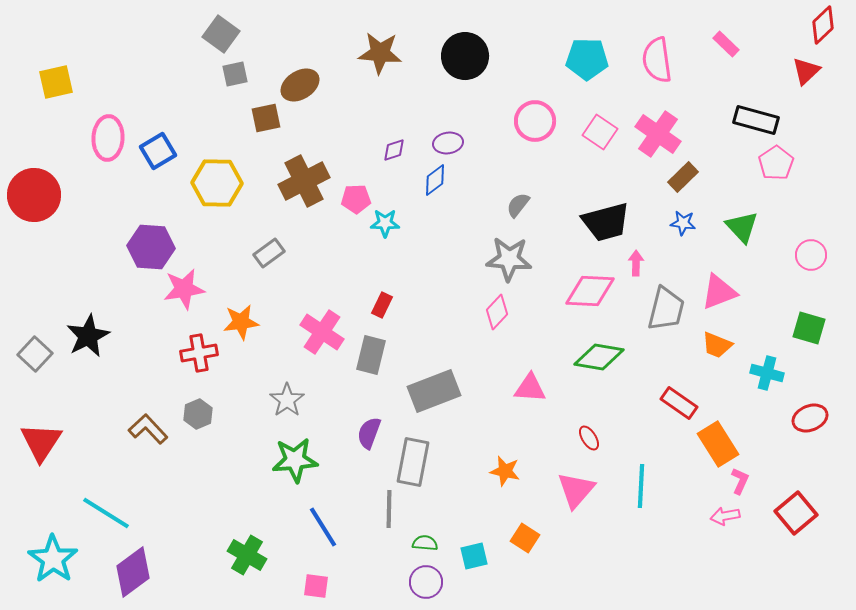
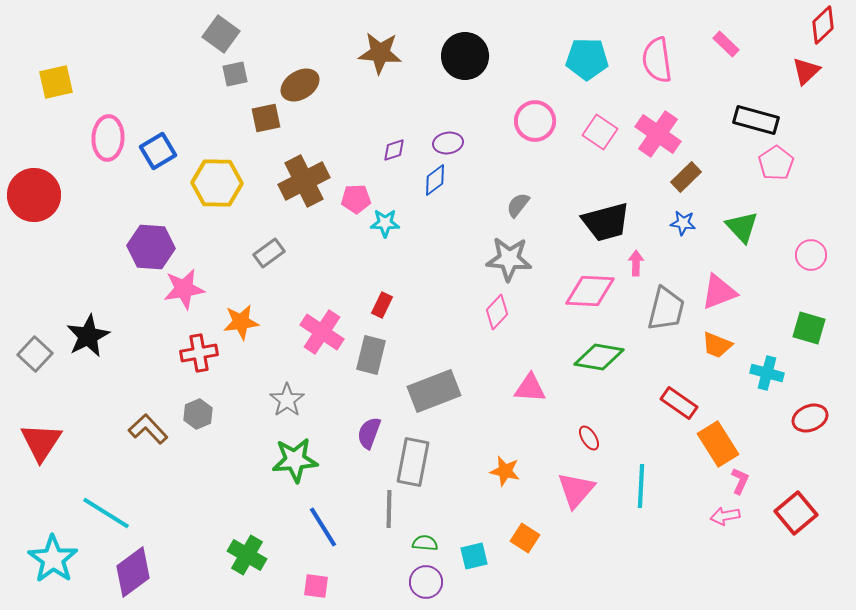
brown rectangle at (683, 177): moved 3 px right
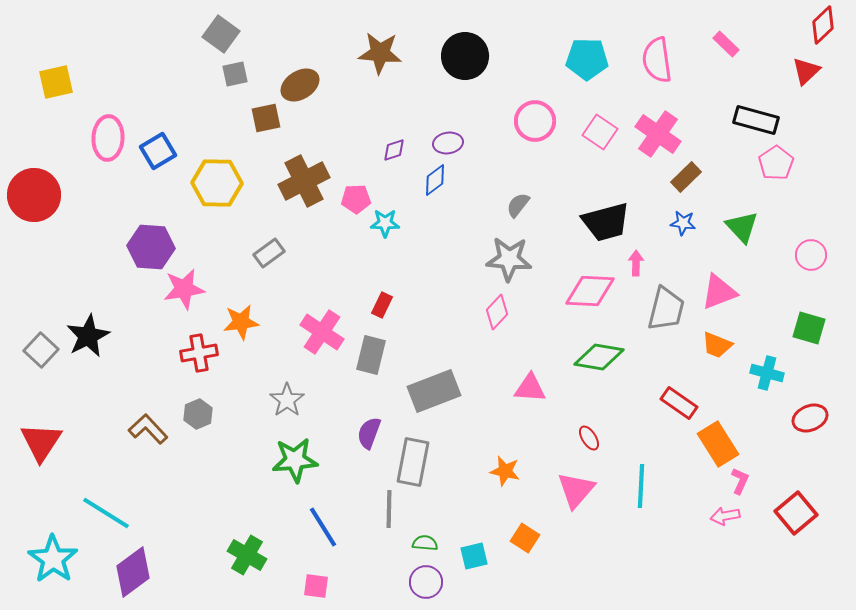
gray square at (35, 354): moved 6 px right, 4 px up
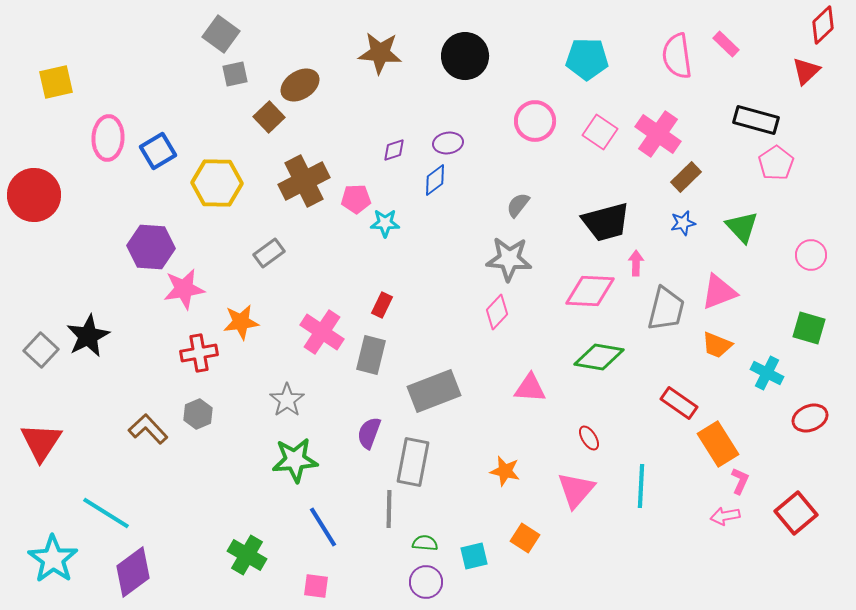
pink semicircle at (657, 60): moved 20 px right, 4 px up
brown square at (266, 118): moved 3 px right, 1 px up; rotated 32 degrees counterclockwise
blue star at (683, 223): rotated 20 degrees counterclockwise
cyan cross at (767, 373): rotated 12 degrees clockwise
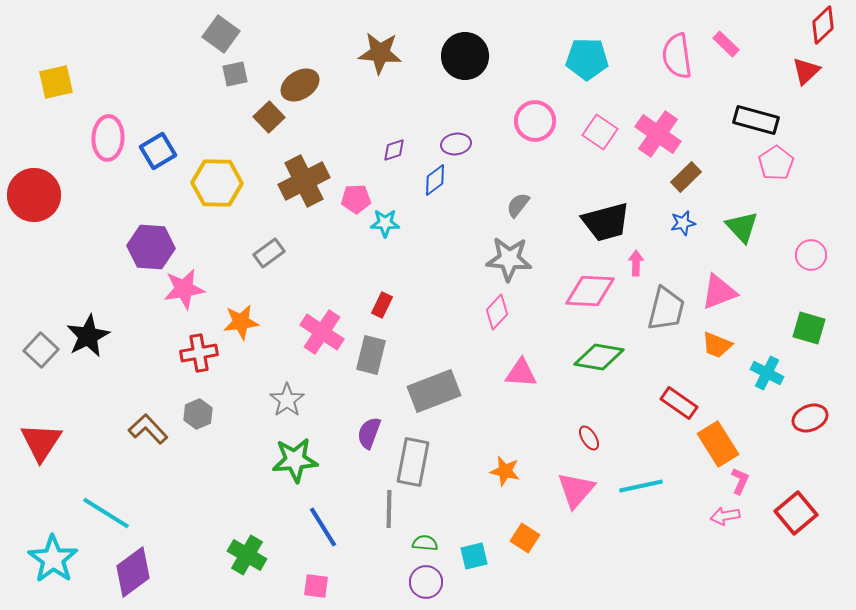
purple ellipse at (448, 143): moved 8 px right, 1 px down
pink triangle at (530, 388): moved 9 px left, 15 px up
cyan line at (641, 486): rotated 75 degrees clockwise
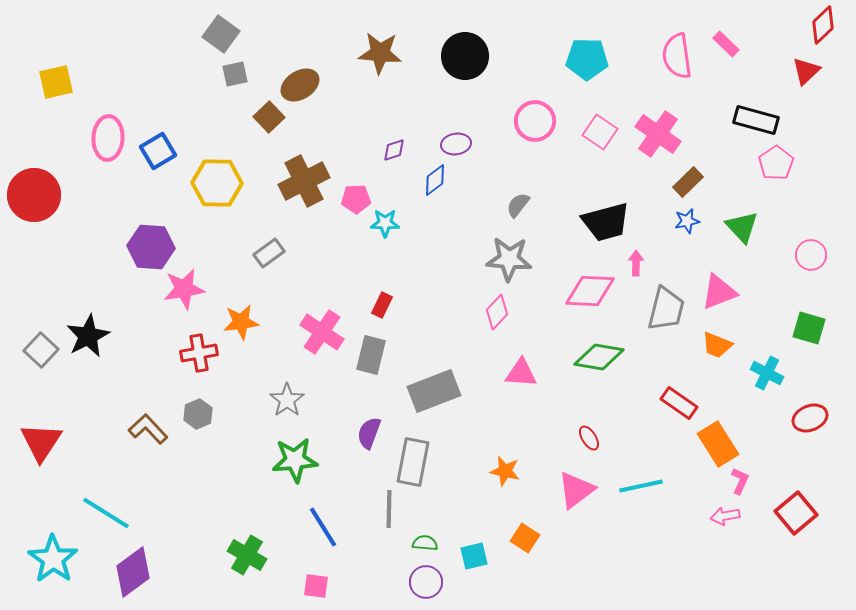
brown rectangle at (686, 177): moved 2 px right, 5 px down
blue star at (683, 223): moved 4 px right, 2 px up
pink triangle at (576, 490): rotated 12 degrees clockwise
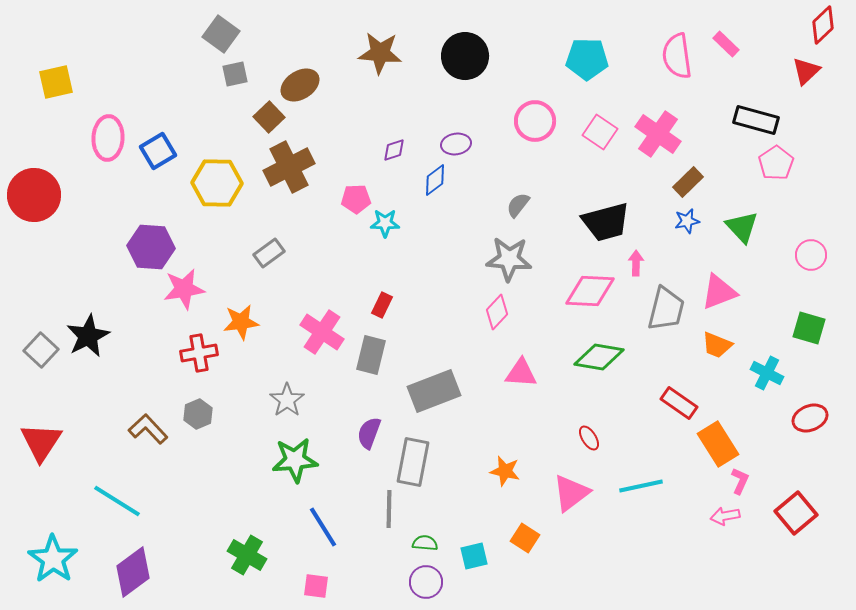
brown cross at (304, 181): moved 15 px left, 14 px up
pink triangle at (576, 490): moved 5 px left, 3 px down
cyan line at (106, 513): moved 11 px right, 12 px up
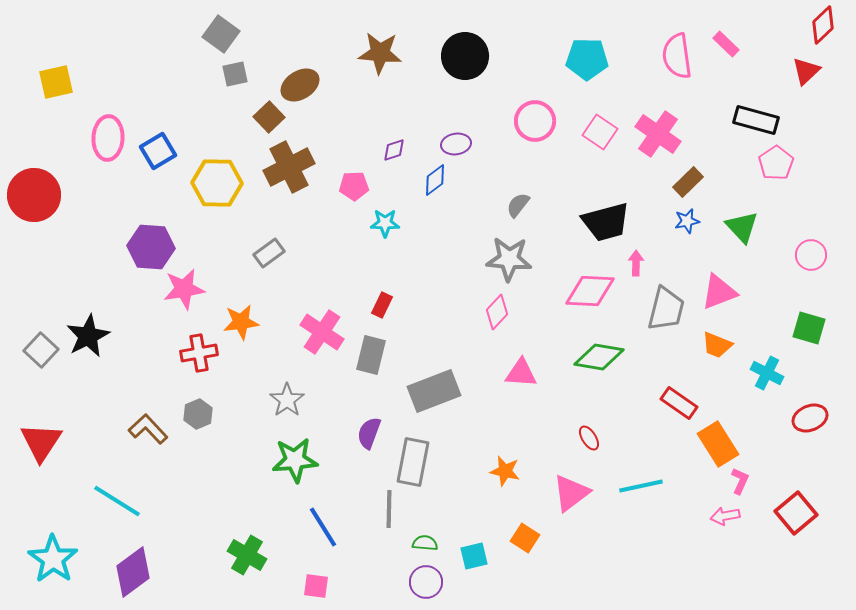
pink pentagon at (356, 199): moved 2 px left, 13 px up
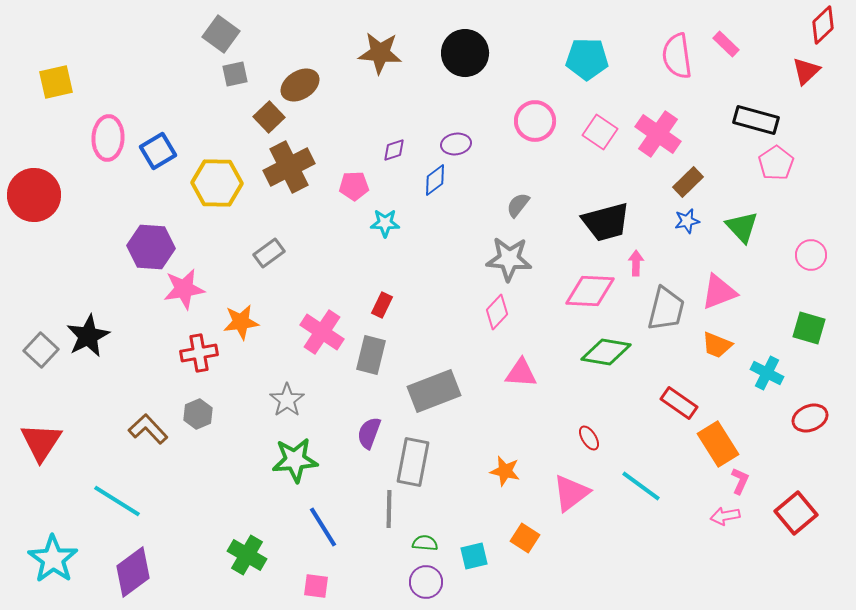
black circle at (465, 56): moved 3 px up
green diamond at (599, 357): moved 7 px right, 5 px up
cyan line at (641, 486): rotated 48 degrees clockwise
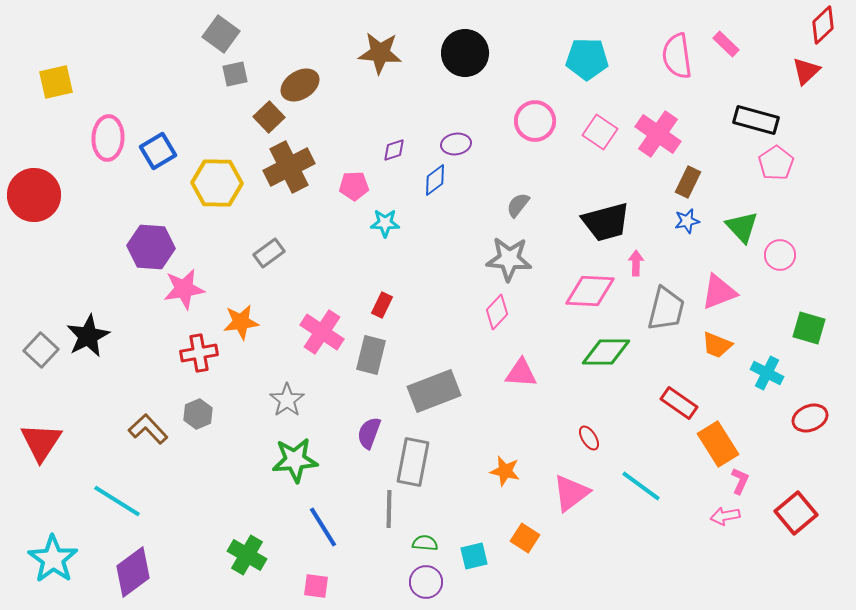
brown rectangle at (688, 182): rotated 20 degrees counterclockwise
pink circle at (811, 255): moved 31 px left
green diamond at (606, 352): rotated 9 degrees counterclockwise
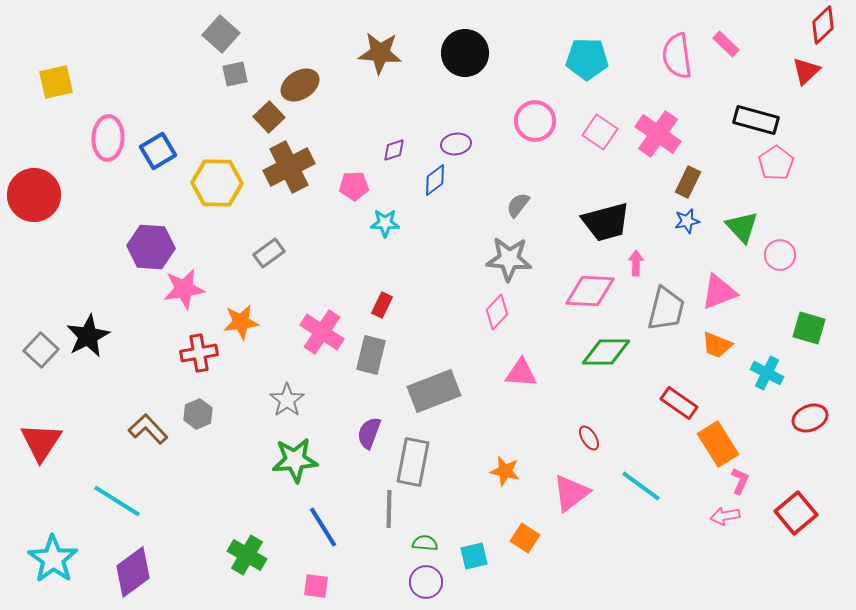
gray square at (221, 34): rotated 6 degrees clockwise
